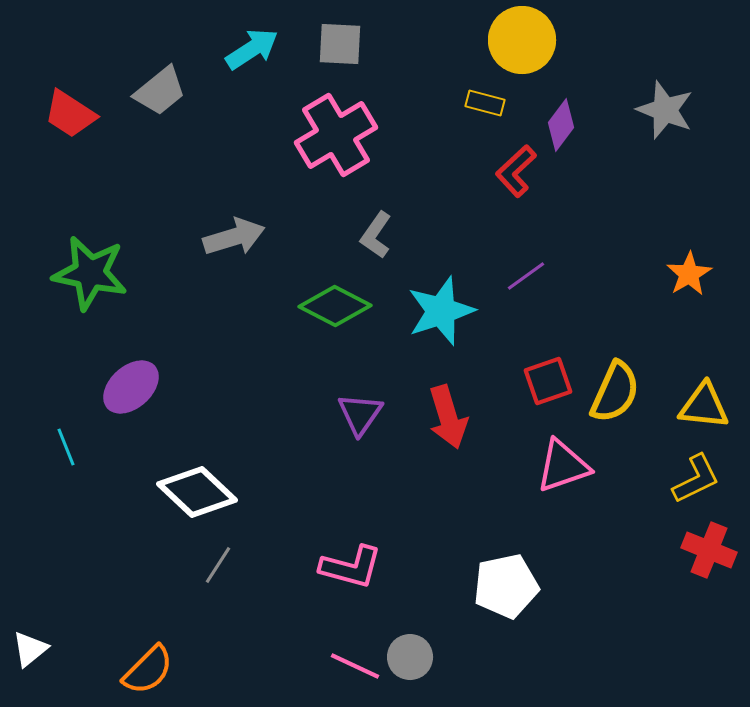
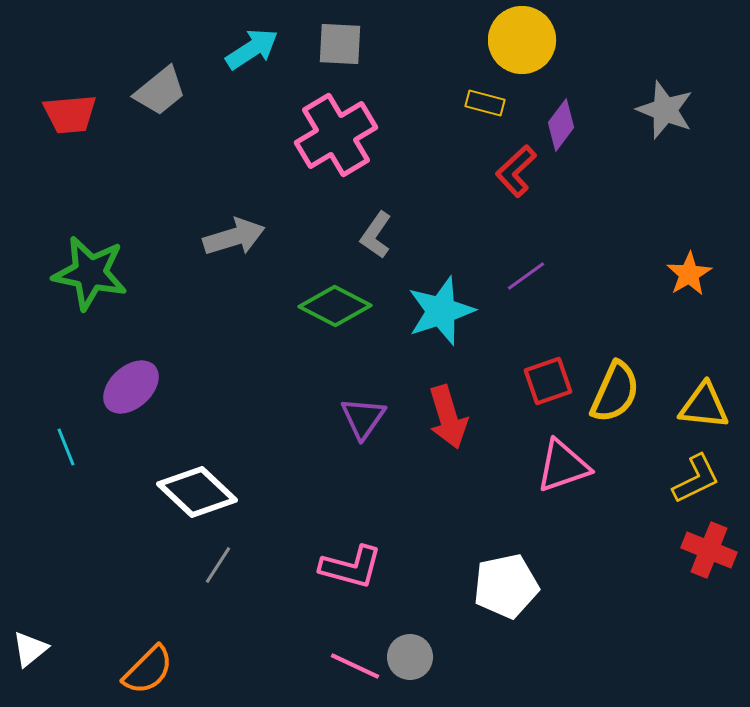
red trapezoid: rotated 38 degrees counterclockwise
purple triangle: moved 3 px right, 4 px down
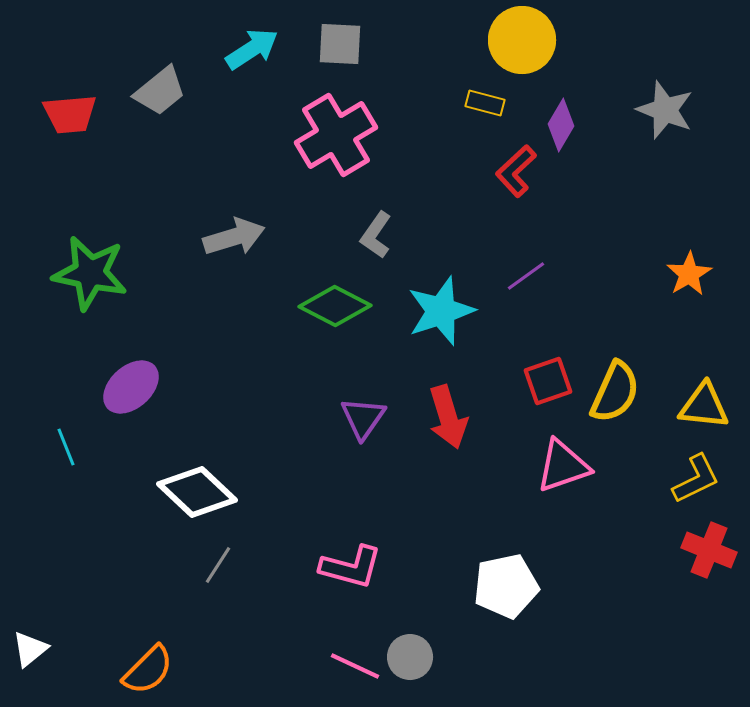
purple diamond: rotated 6 degrees counterclockwise
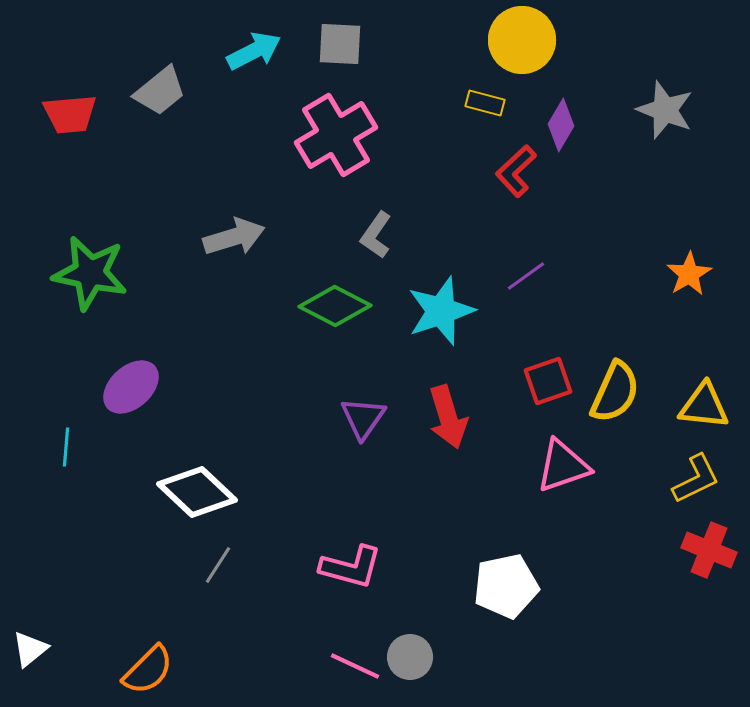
cyan arrow: moved 2 px right, 2 px down; rotated 6 degrees clockwise
cyan line: rotated 27 degrees clockwise
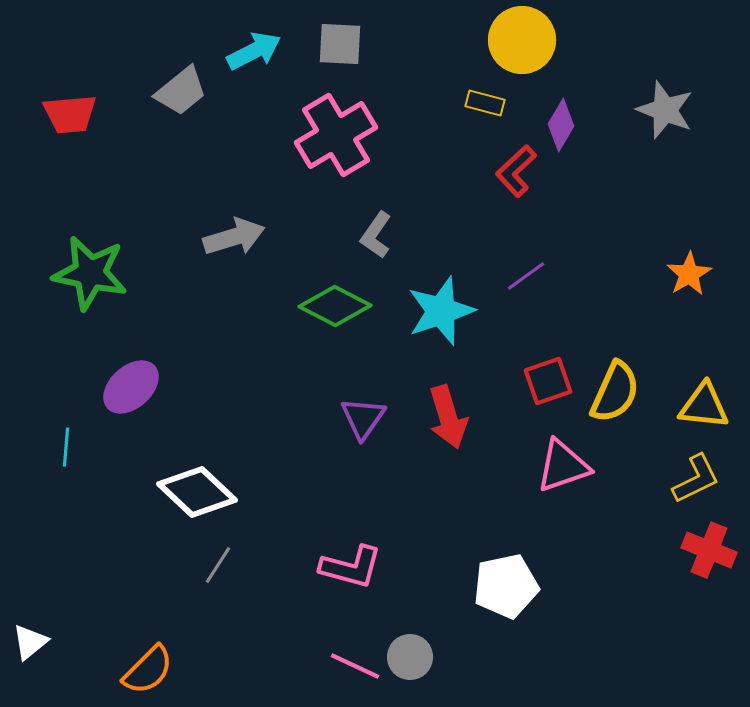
gray trapezoid: moved 21 px right
white triangle: moved 7 px up
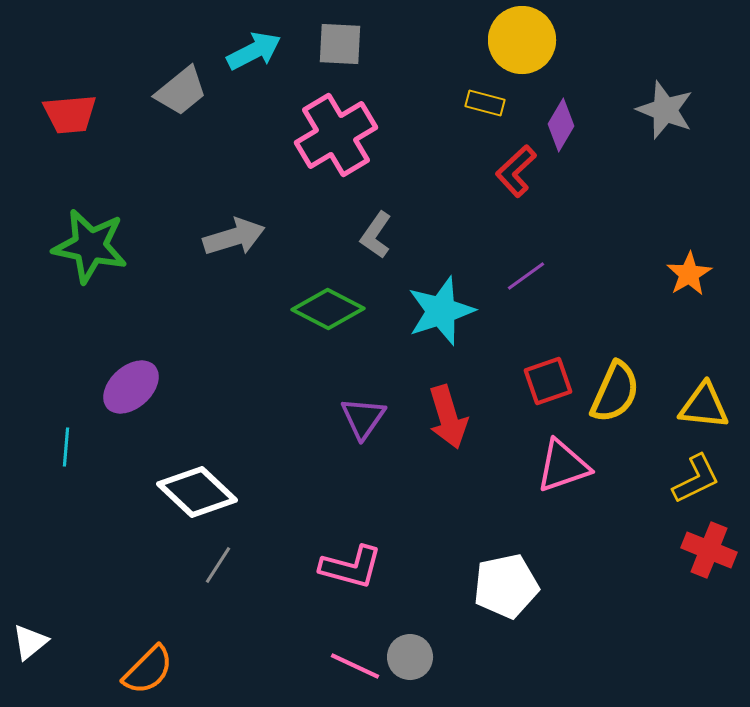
green star: moved 27 px up
green diamond: moved 7 px left, 3 px down
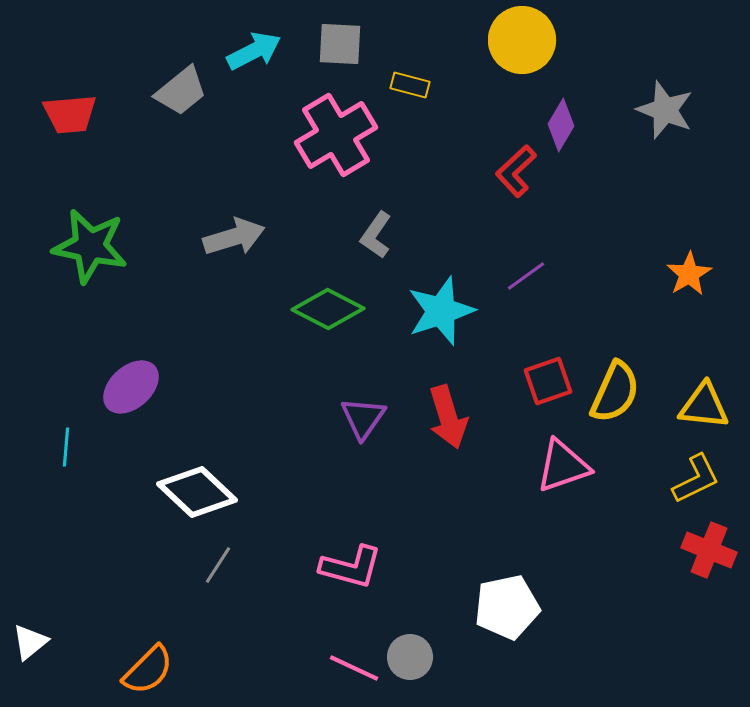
yellow rectangle: moved 75 px left, 18 px up
white pentagon: moved 1 px right, 21 px down
pink line: moved 1 px left, 2 px down
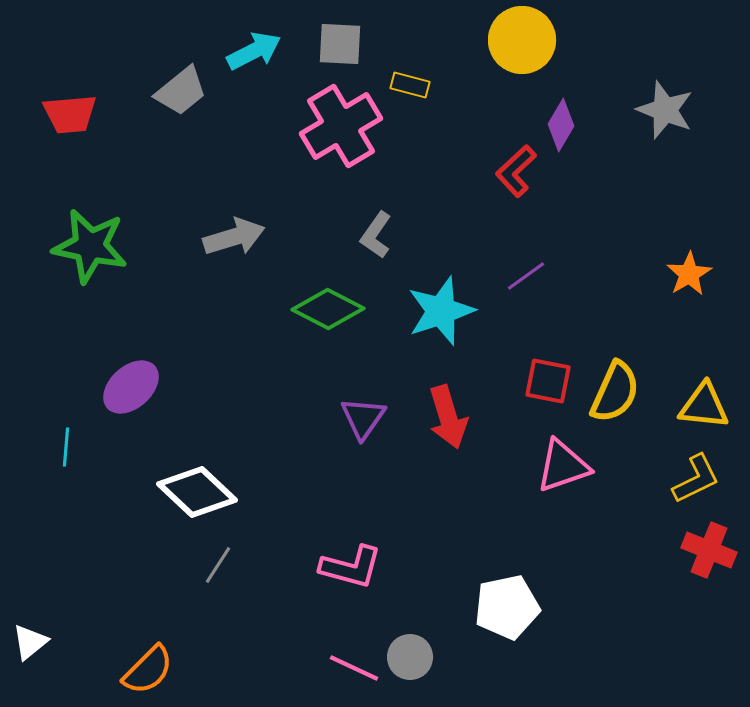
pink cross: moved 5 px right, 9 px up
red square: rotated 30 degrees clockwise
